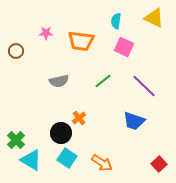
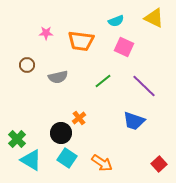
cyan semicircle: rotated 119 degrees counterclockwise
brown circle: moved 11 px right, 14 px down
gray semicircle: moved 1 px left, 4 px up
green cross: moved 1 px right, 1 px up
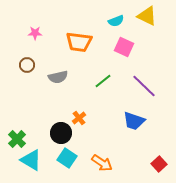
yellow triangle: moved 7 px left, 2 px up
pink star: moved 11 px left
orange trapezoid: moved 2 px left, 1 px down
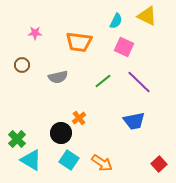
cyan semicircle: rotated 42 degrees counterclockwise
brown circle: moved 5 px left
purple line: moved 5 px left, 4 px up
blue trapezoid: rotated 30 degrees counterclockwise
cyan square: moved 2 px right, 2 px down
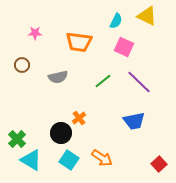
orange arrow: moved 5 px up
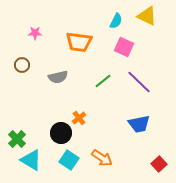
blue trapezoid: moved 5 px right, 3 px down
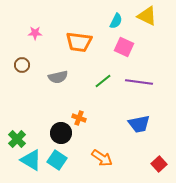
purple line: rotated 36 degrees counterclockwise
orange cross: rotated 32 degrees counterclockwise
cyan square: moved 12 px left
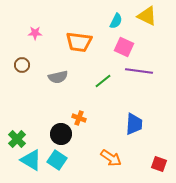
purple line: moved 11 px up
blue trapezoid: moved 5 px left; rotated 75 degrees counterclockwise
black circle: moved 1 px down
orange arrow: moved 9 px right
red square: rotated 28 degrees counterclockwise
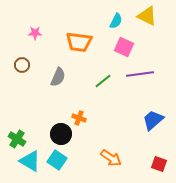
purple line: moved 1 px right, 3 px down; rotated 16 degrees counterclockwise
gray semicircle: rotated 54 degrees counterclockwise
blue trapezoid: moved 19 px right, 4 px up; rotated 135 degrees counterclockwise
green cross: rotated 12 degrees counterclockwise
cyan triangle: moved 1 px left, 1 px down
